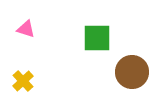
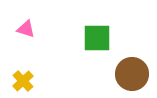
brown circle: moved 2 px down
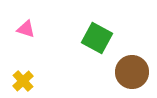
green square: rotated 28 degrees clockwise
brown circle: moved 2 px up
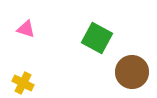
yellow cross: moved 2 px down; rotated 20 degrees counterclockwise
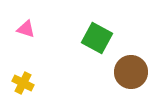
brown circle: moved 1 px left
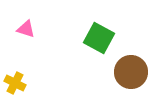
green square: moved 2 px right
yellow cross: moved 8 px left
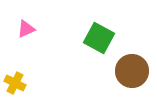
pink triangle: rotated 42 degrees counterclockwise
brown circle: moved 1 px right, 1 px up
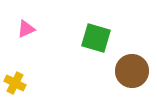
green square: moved 3 px left; rotated 12 degrees counterclockwise
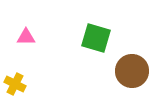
pink triangle: moved 8 px down; rotated 24 degrees clockwise
yellow cross: moved 1 px down
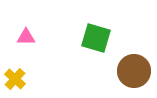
brown circle: moved 2 px right
yellow cross: moved 5 px up; rotated 15 degrees clockwise
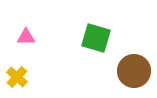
yellow cross: moved 2 px right, 2 px up
